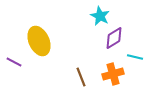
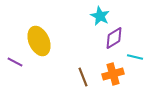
purple line: moved 1 px right
brown line: moved 2 px right
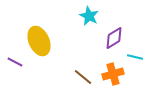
cyan star: moved 11 px left
brown line: rotated 30 degrees counterclockwise
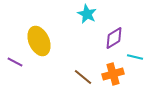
cyan star: moved 2 px left, 2 px up
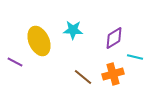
cyan star: moved 14 px left, 16 px down; rotated 24 degrees counterclockwise
